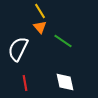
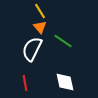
white semicircle: moved 14 px right
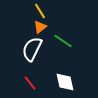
orange triangle: rotated 32 degrees clockwise
red line: moved 5 px right; rotated 28 degrees counterclockwise
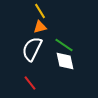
orange triangle: rotated 24 degrees clockwise
green line: moved 1 px right, 4 px down
white diamond: moved 21 px up
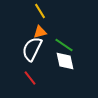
orange triangle: moved 5 px down
red line: moved 5 px up
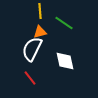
yellow line: rotated 28 degrees clockwise
green line: moved 22 px up
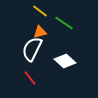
yellow line: rotated 49 degrees counterclockwise
white diamond: rotated 35 degrees counterclockwise
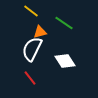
yellow line: moved 9 px left
white diamond: rotated 15 degrees clockwise
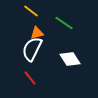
orange triangle: moved 3 px left, 1 px down
white diamond: moved 5 px right, 2 px up
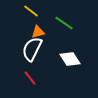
orange triangle: moved 1 px right, 1 px up
